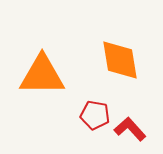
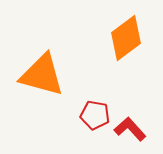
orange diamond: moved 6 px right, 22 px up; rotated 63 degrees clockwise
orange triangle: rotated 15 degrees clockwise
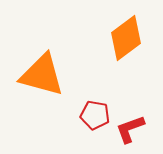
red L-shape: rotated 68 degrees counterclockwise
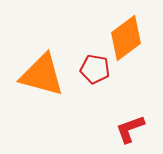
red pentagon: moved 46 px up
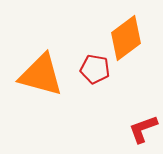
orange triangle: moved 1 px left
red L-shape: moved 13 px right
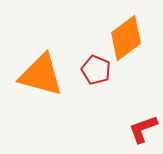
red pentagon: moved 1 px right, 1 px down; rotated 12 degrees clockwise
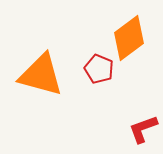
orange diamond: moved 3 px right
red pentagon: moved 3 px right, 1 px up
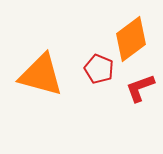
orange diamond: moved 2 px right, 1 px down
red L-shape: moved 3 px left, 41 px up
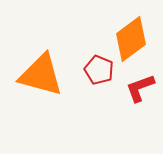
red pentagon: moved 1 px down
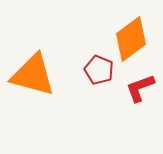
orange triangle: moved 8 px left
